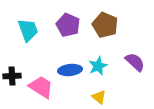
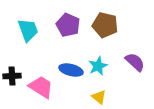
brown pentagon: rotated 10 degrees counterclockwise
blue ellipse: moved 1 px right; rotated 20 degrees clockwise
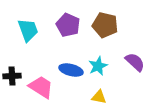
yellow triangle: rotated 28 degrees counterclockwise
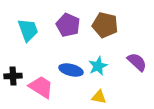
purple semicircle: moved 2 px right
black cross: moved 1 px right
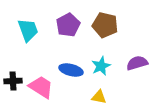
purple pentagon: rotated 20 degrees clockwise
purple semicircle: moved 1 px down; rotated 60 degrees counterclockwise
cyan star: moved 3 px right
black cross: moved 5 px down
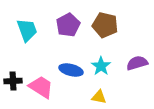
cyan trapezoid: moved 1 px left
cyan star: rotated 12 degrees counterclockwise
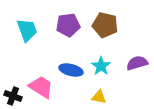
purple pentagon: rotated 20 degrees clockwise
black cross: moved 15 px down; rotated 24 degrees clockwise
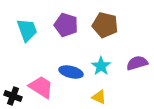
purple pentagon: moved 2 px left; rotated 25 degrees clockwise
blue ellipse: moved 2 px down
yellow triangle: rotated 14 degrees clockwise
